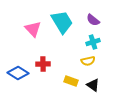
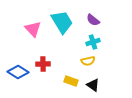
blue diamond: moved 1 px up
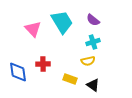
blue diamond: rotated 50 degrees clockwise
yellow rectangle: moved 1 px left, 2 px up
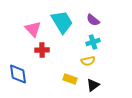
red cross: moved 1 px left, 14 px up
blue diamond: moved 2 px down
black triangle: rotated 48 degrees clockwise
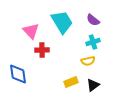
pink triangle: moved 2 px left, 2 px down
yellow rectangle: moved 1 px right, 3 px down; rotated 40 degrees counterclockwise
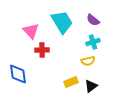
black triangle: moved 2 px left, 1 px down
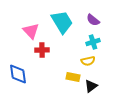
yellow rectangle: moved 2 px right, 5 px up; rotated 32 degrees clockwise
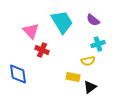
cyan cross: moved 5 px right, 2 px down
red cross: rotated 24 degrees clockwise
black triangle: moved 1 px left, 1 px down
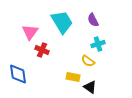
purple semicircle: rotated 24 degrees clockwise
pink triangle: moved 1 px left, 1 px down; rotated 18 degrees clockwise
yellow semicircle: rotated 48 degrees clockwise
black triangle: rotated 48 degrees counterclockwise
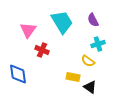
pink triangle: moved 2 px left, 2 px up
